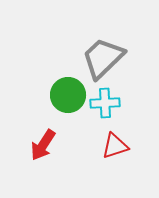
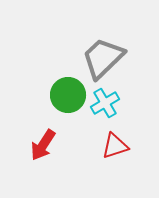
cyan cross: rotated 28 degrees counterclockwise
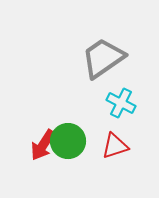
gray trapezoid: rotated 9 degrees clockwise
green circle: moved 46 px down
cyan cross: moved 16 px right; rotated 32 degrees counterclockwise
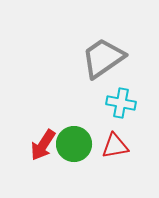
cyan cross: rotated 16 degrees counterclockwise
green circle: moved 6 px right, 3 px down
red triangle: rotated 8 degrees clockwise
